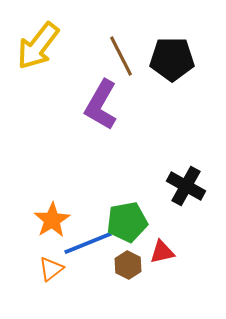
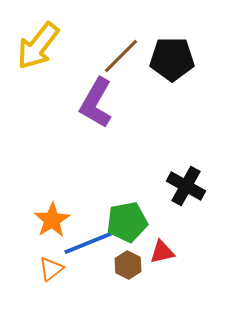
brown line: rotated 72 degrees clockwise
purple L-shape: moved 5 px left, 2 px up
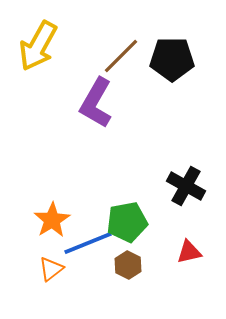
yellow arrow: rotated 9 degrees counterclockwise
red triangle: moved 27 px right
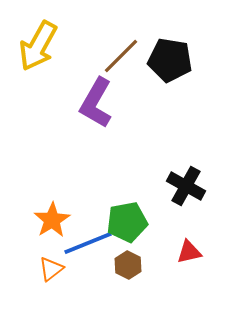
black pentagon: moved 2 px left, 1 px down; rotated 9 degrees clockwise
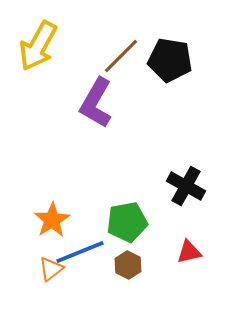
blue line: moved 8 px left, 9 px down
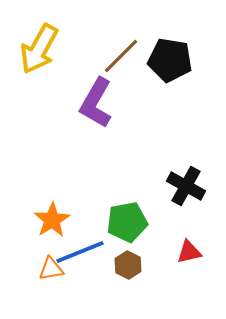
yellow arrow: moved 1 px right, 3 px down
orange triangle: rotated 28 degrees clockwise
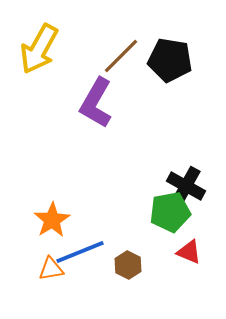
green pentagon: moved 43 px right, 10 px up
red triangle: rotated 36 degrees clockwise
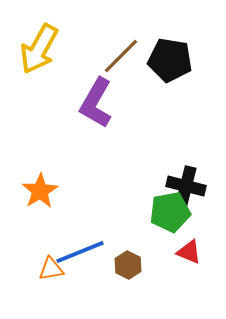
black cross: rotated 15 degrees counterclockwise
orange star: moved 12 px left, 29 px up
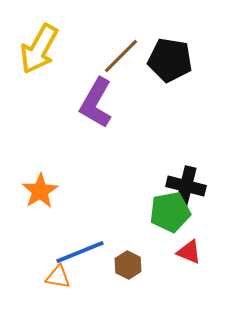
orange triangle: moved 7 px right, 8 px down; rotated 20 degrees clockwise
